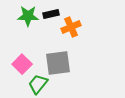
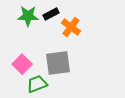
black rectangle: rotated 14 degrees counterclockwise
orange cross: rotated 30 degrees counterclockwise
green trapezoid: moved 1 px left; rotated 30 degrees clockwise
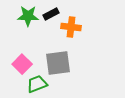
orange cross: rotated 30 degrees counterclockwise
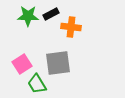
pink square: rotated 12 degrees clockwise
green trapezoid: rotated 100 degrees counterclockwise
